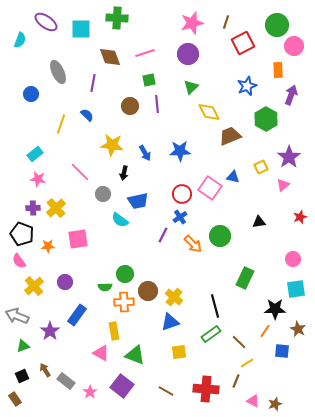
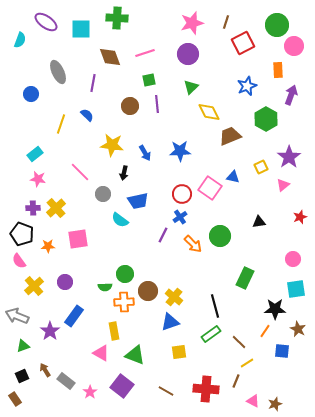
blue rectangle at (77, 315): moved 3 px left, 1 px down
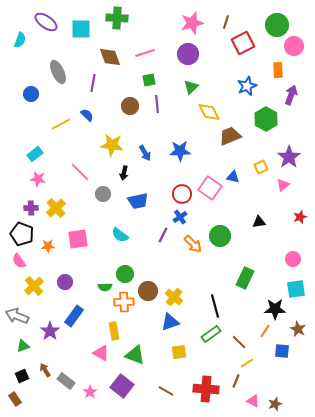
yellow line at (61, 124): rotated 42 degrees clockwise
purple cross at (33, 208): moved 2 px left
cyan semicircle at (120, 220): moved 15 px down
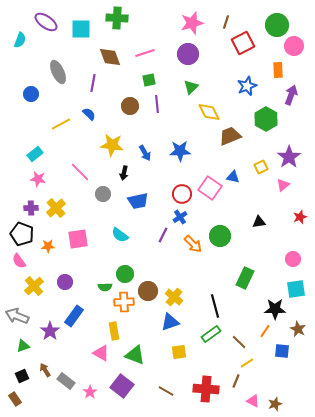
blue semicircle at (87, 115): moved 2 px right, 1 px up
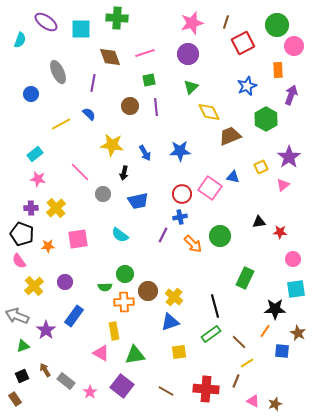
purple line at (157, 104): moved 1 px left, 3 px down
blue cross at (180, 217): rotated 24 degrees clockwise
red star at (300, 217): moved 20 px left, 15 px down; rotated 24 degrees clockwise
brown star at (298, 329): moved 4 px down
purple star at (50, 331): moved 4 px left, 1 px up
green triangle at (135, 355): rotated 30 degrees counterclockwise
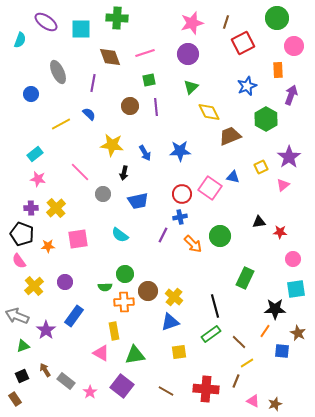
green circle at (277, 25): moved 7 px up
